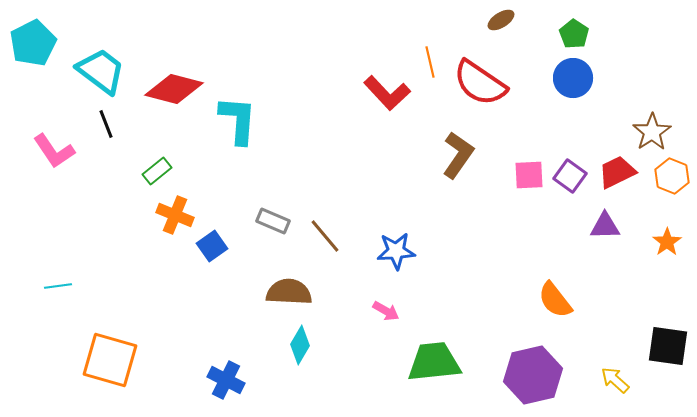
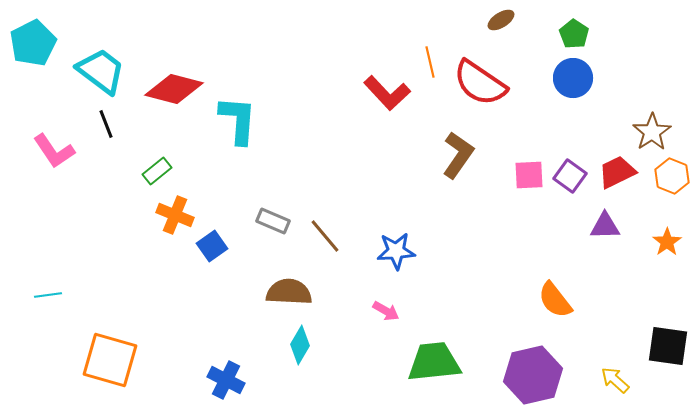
cyan line: moved 10 px left, 9 px down
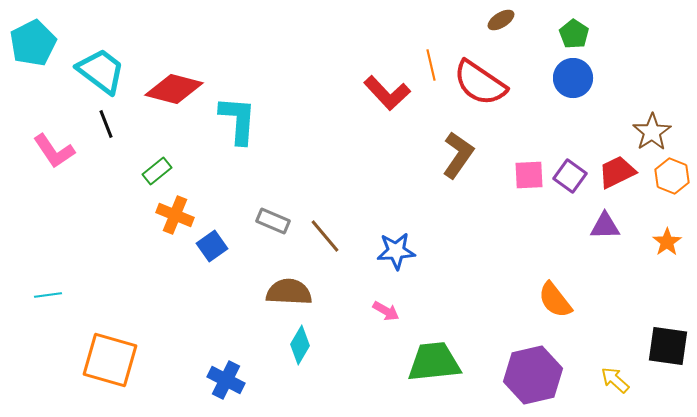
orange line: moved 1 px right, 3 px down
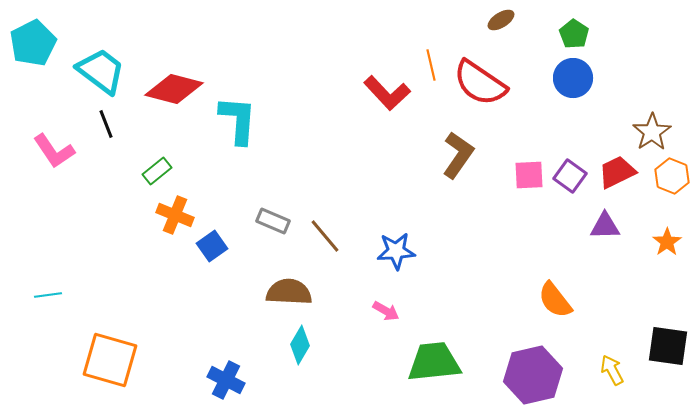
yellow arrow: moved 3 px left, 10 px up; rotated 20 degrees clockwise
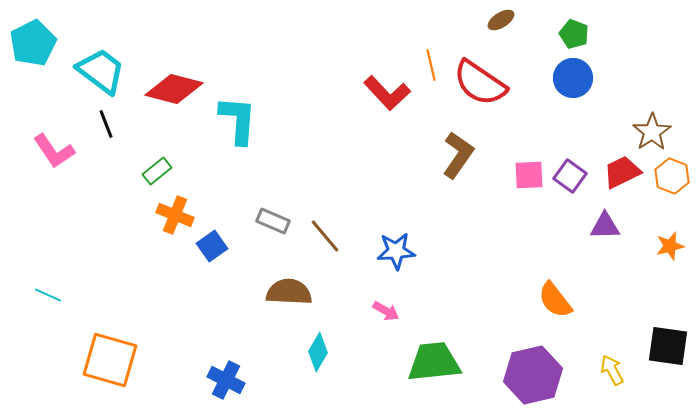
green pentagon: rotated 12 degrees counterclockwise
red trapezoid: moved 5 px right
orange star: moved 3 px right, 4 px down; rotated 20 degrees clockwise
cyan line: rotated 32 degrees clockwise
cyan diamond: moved 18 px right, 7 px down
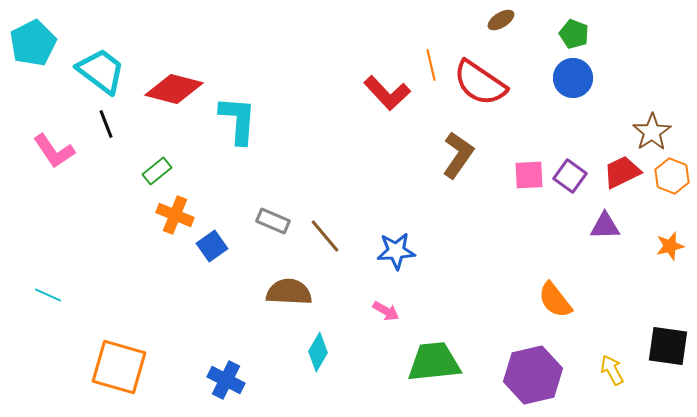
orange square: moved 9 px right, 7 px down
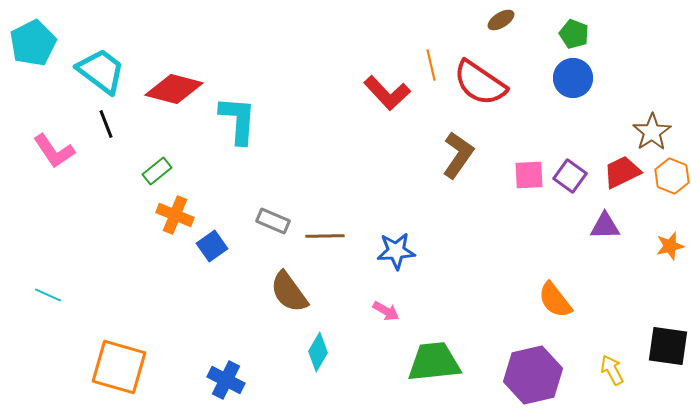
brown line: rotated 51 degrees counterclockwise
brown semicircle: rotated 129 degrees counterclockwise
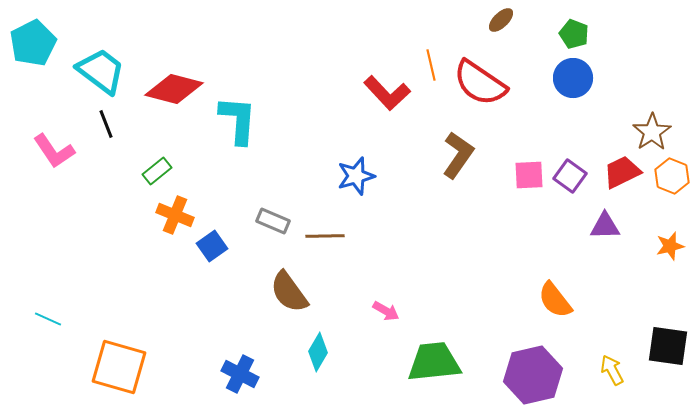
brown ellipse: rotated 12 degrees counterclockwise
blue star: moved 40 px left, 75 px up; rotated 12 degrees counterclockwise
cyan line: moved 24 px down
blue cross: moved 14 px right, 6 px up
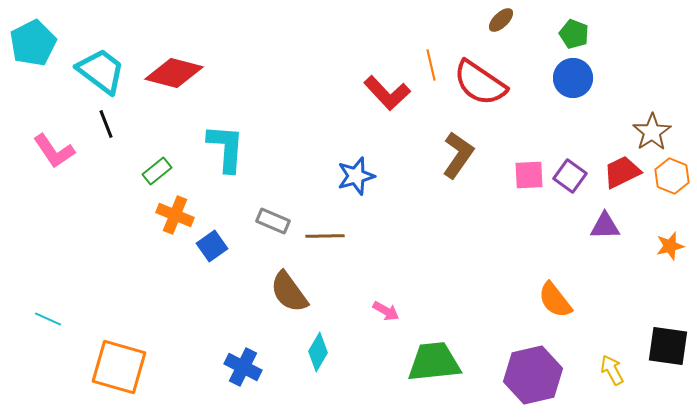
red diamond: moved 16 px up
cyan L-shape: moved 12 px left, 28 px down
blue cross: moved 3 px right, 7 px up
